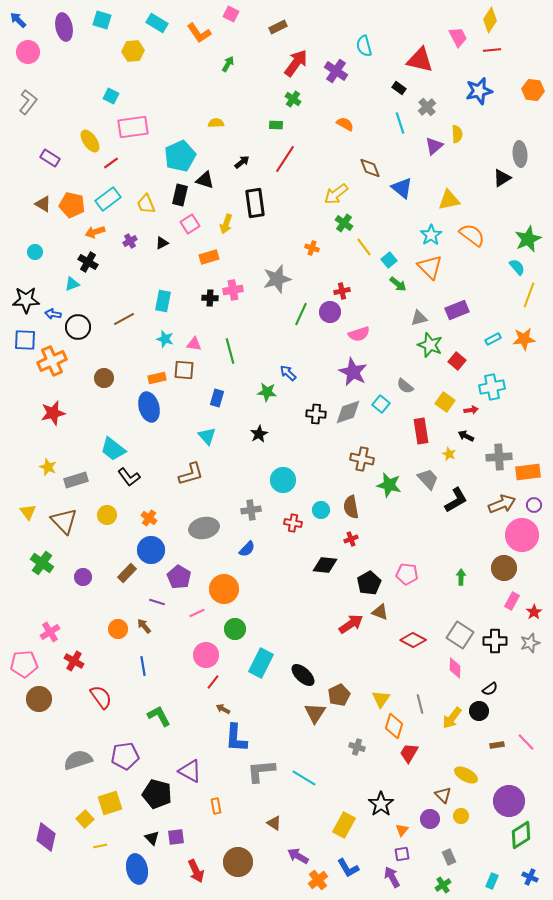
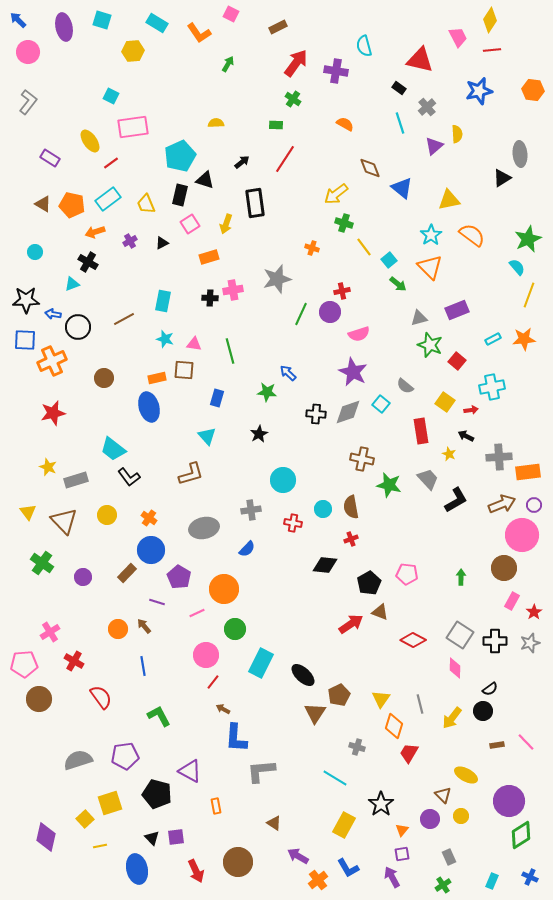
purple cross at (336, 71): rotated 25 degrees counterclockwise
green cross at (344, 223): rotated 18 degrees counterclockwise
cyan circle at (321, 510): moved 2 px right, 1 px up
black circle at (479, 711): moved 4 px right
cyan line at (304, 778): moved 31 px right
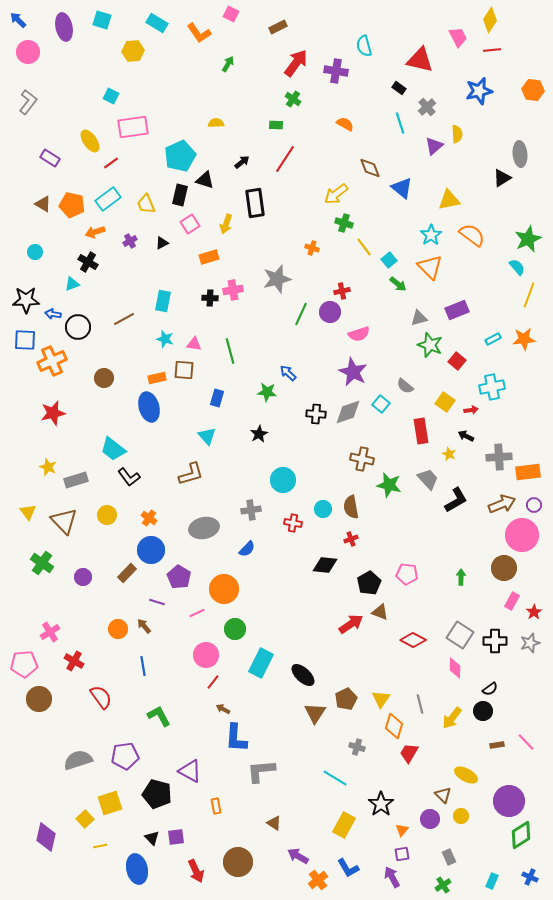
brown pentagon at (339, 695): moved 7 px right, 4 px down
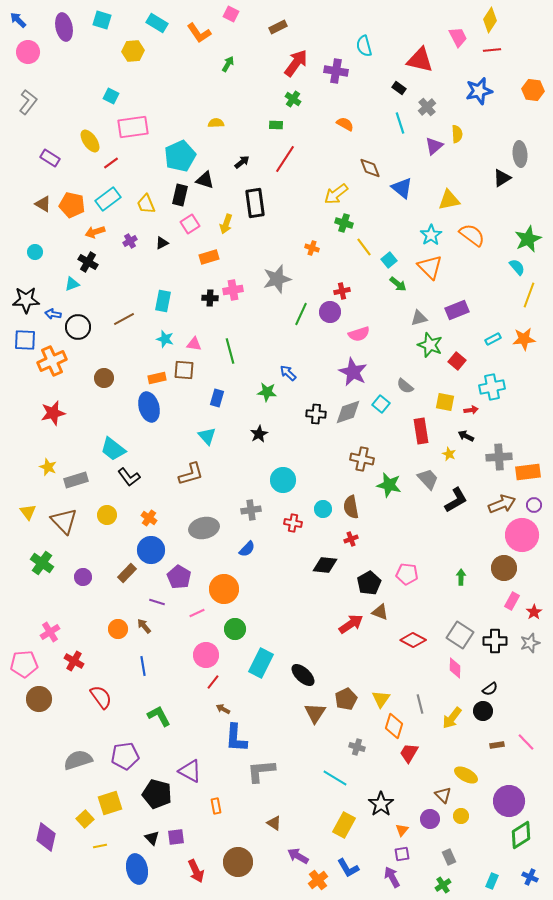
yellow square at (445, 402): rotated 24 degrees counterclockwise
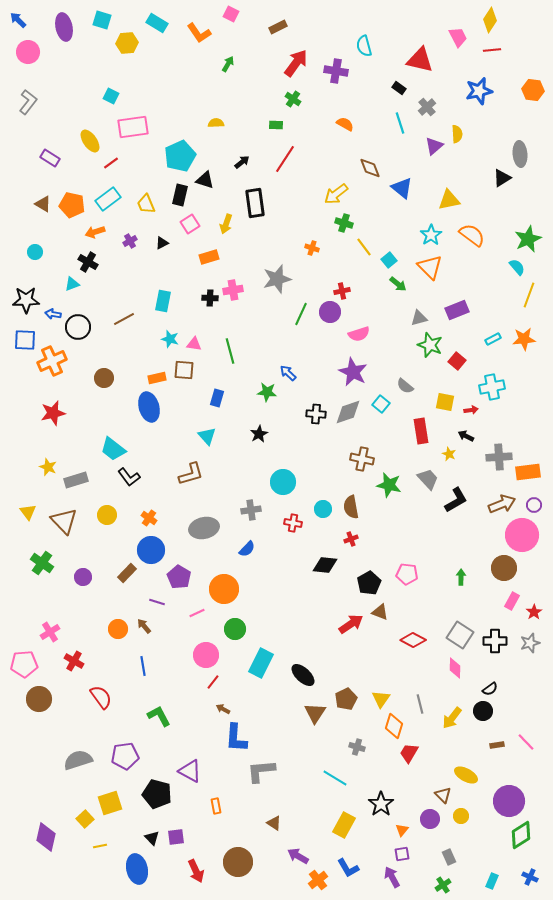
yellow hexagon at (133, 51): moved 6 px left, 8 px up
cyan star at (165, 339): moved 5 px right
cyan circle at (283, 480): moved 2 px down
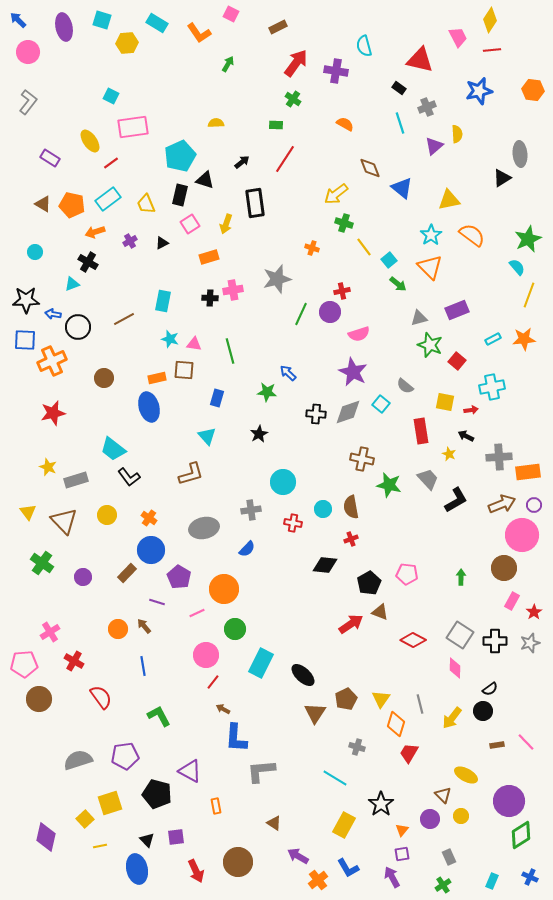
gray cross at (427, 107): rotated 18 degrees clockwise
orange diamond at (394, 726): moved 2 px right, 2 px up
black triangle at (152, 838): moved 5 px left, 2 px down
